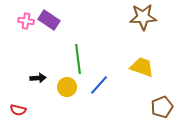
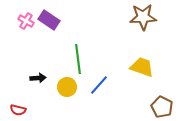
pink cross: rotated 21 degrees clockwise
brown pentagon: rotated 25 degrees counterclockwise
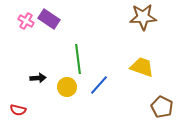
purple rectangle: moved 1 px up
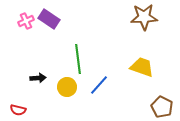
brown star: moved 1 px right
pink cross: rotated 35 degrees clockwise
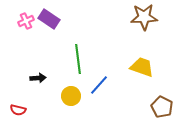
yellow circle: moved 4 px right, 9 px down
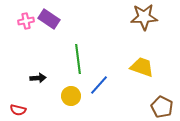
pink cross: rotated 14 degrees clockwise
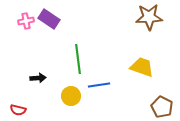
brown star: moved 5 px right
blue line: rotated 40 degrees clockwise
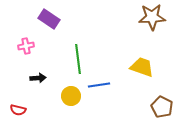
brown star: moved 3 px right
pink cross: moved 25 px down
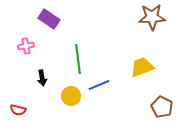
yellow trapezoid: rotated 40 degrees counterclockwise
black arrow: moved 4 px right; rotated 84 degrees clockwise
blue line: rotated 15 degrees counterclockwise
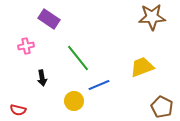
green line: moved 1 px up; rotated 32 degrees counterclockwise
yellow circle: moved 3 px right, 5 px down
